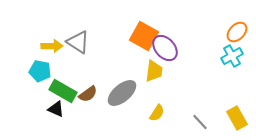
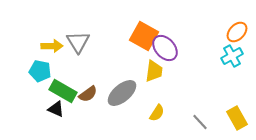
gray triangle: rotated 25 degrees clockwise
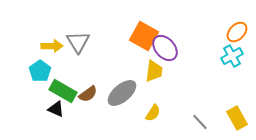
cyan pentagon: rotated 25 degrees clockwise
yellow semicircle: moved 4 px left
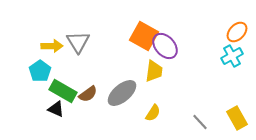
purple ellipse: moved 2 px up
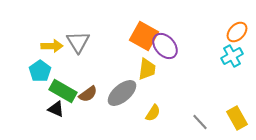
yellow trapezoid: moved 7 px left, 2 px up
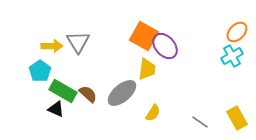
brown semicircle: rotated 102 degrees counterclockwise
gray line: rotated 12 degrees counterclockwise
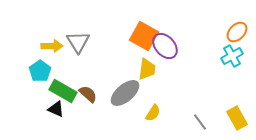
gray ellipse: moved 3 px right
gray line: rotated 18 degrees clockwise
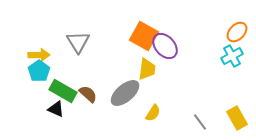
yellow arrow: moved 13 px left, 9 px down
cyan pentagon: moved 1 px left
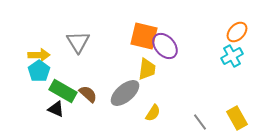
orange square: rotated 16 degrees counterclockwise
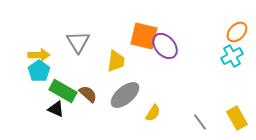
yellow trapezoid: moved 31 px left, 8 px up
gray ellipse: moved 2 px down
